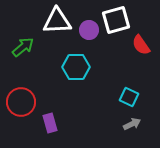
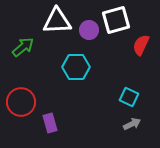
red semicircle: rotated 60 degrees clockwise
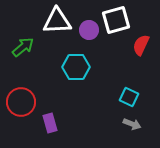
gray arrow: rotated 48 degrees clockwise
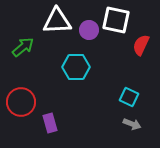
white square: rotated 28 degrees clockwise
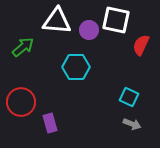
white triangle: rotated 8 degrees clockwise
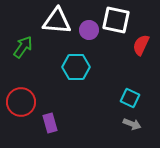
green arrow: rotated 15 degrees counterclockwise
cyan square: moved 1 px right, 1 px down
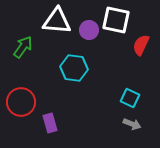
cyan hexagon: moved 2 px left, 1 px down; rotated 8 degrees clockwise
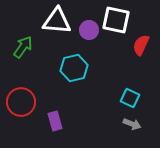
cyan hexagon: rotated 20 degrees counterclockwise
purple rectangle: moved 5 px right, 2 px up
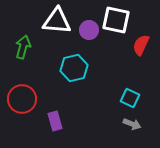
green arrow: rotated 20 degrees counterclockwise
red circle: moved 1 px right, 3 px up
